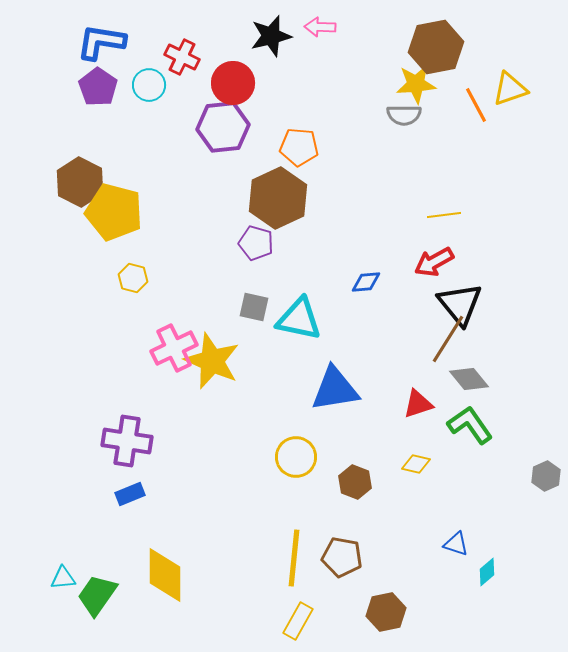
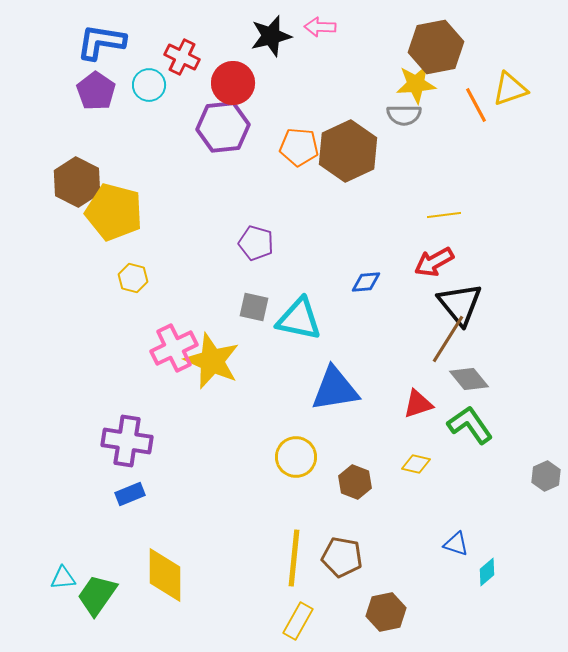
purple pentagon at (98, 87): moved 2 px left, 4 px down
brown hexagon at (80, 182): moved 3 px left
brown hexagon at (278, 198): moved 70 px right, 47 px up
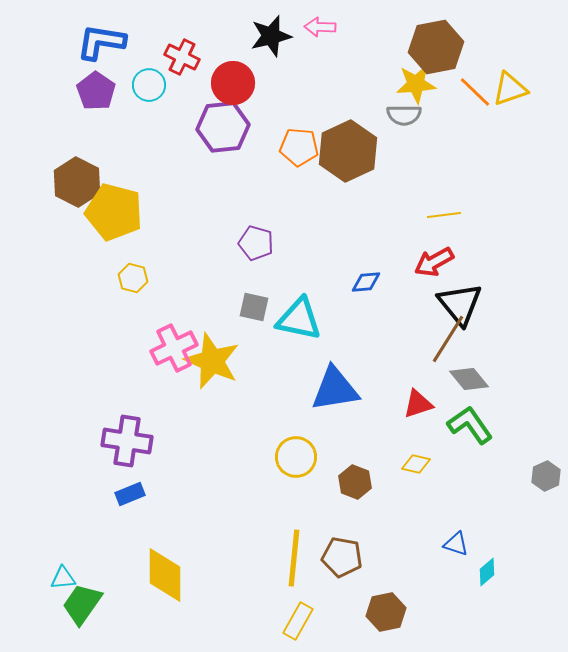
orange line at (476, 105): moved 1 px left, 13 px up; rotated 18 degrees counterclockwise
green trapezoid at (97, 595): moved 15 px left, 9 px down
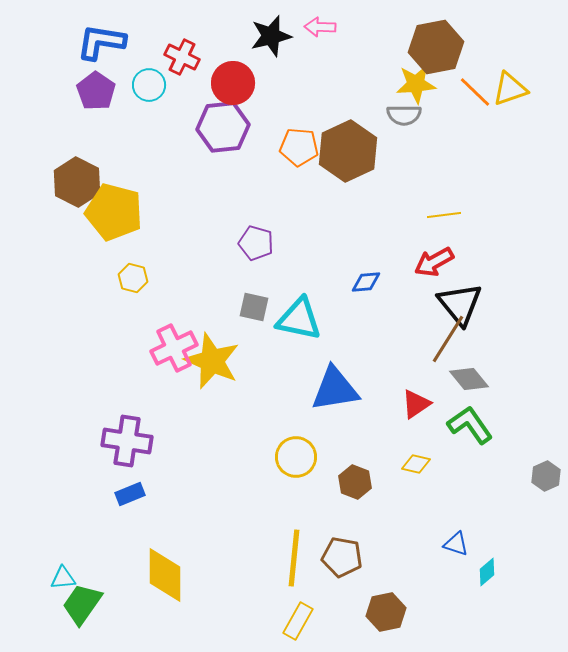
red triangle at (418, 404): moved 2 px left; rotated 16 degrees counterclockwise
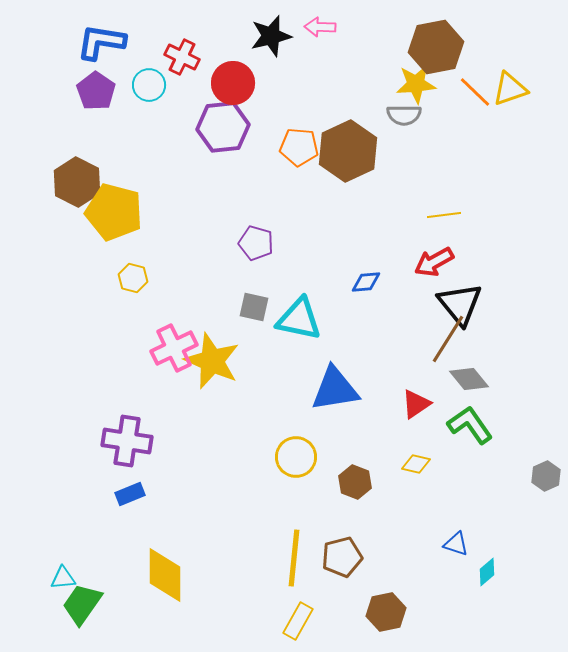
brown pentagon at (342, 557): rotated 24 degrees counterclockwise
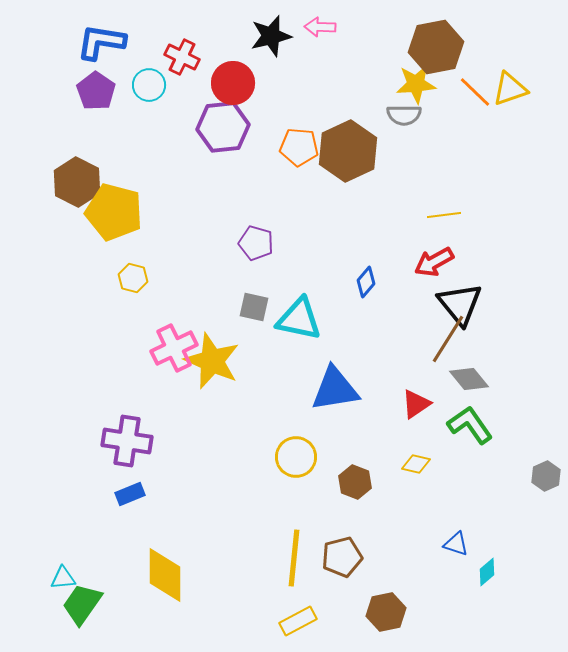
blue diamond at (366, 282): rotated 44 degrees counterclockwise
yellow rectangle at (298, 621): rotated 33 degrees clockwise
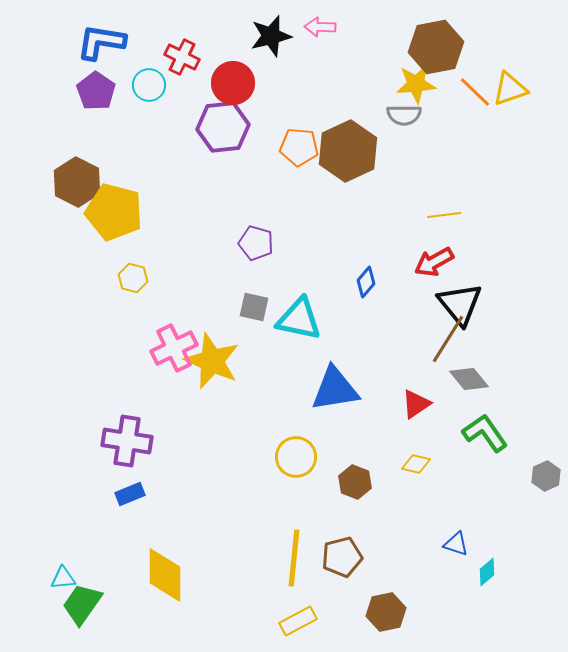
green L-shape at (470, 425): moved 15 px right, 8 px down
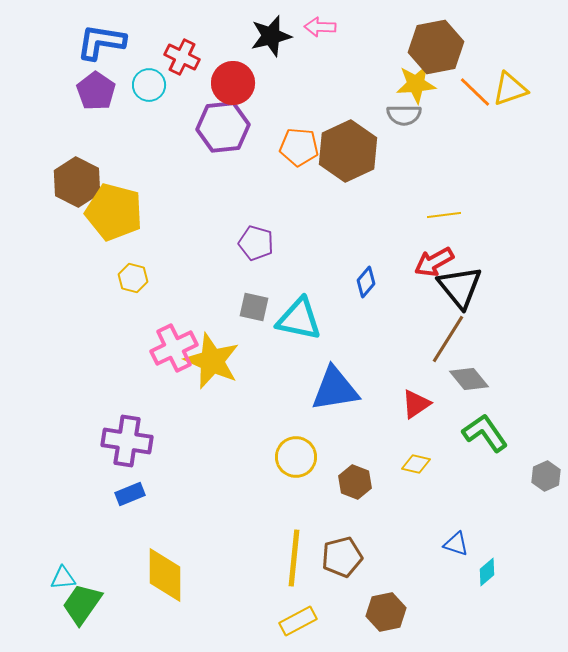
black triangle at (460, 304): moved 17 px up
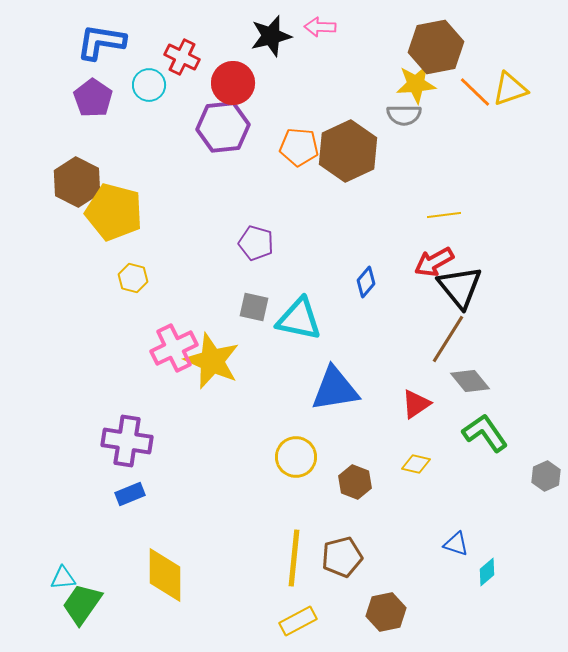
purple pentagon at (96, 91): moved 3 px left, 7 px down
gray diamond at (469, 379): moved 1 px right, 2 px down
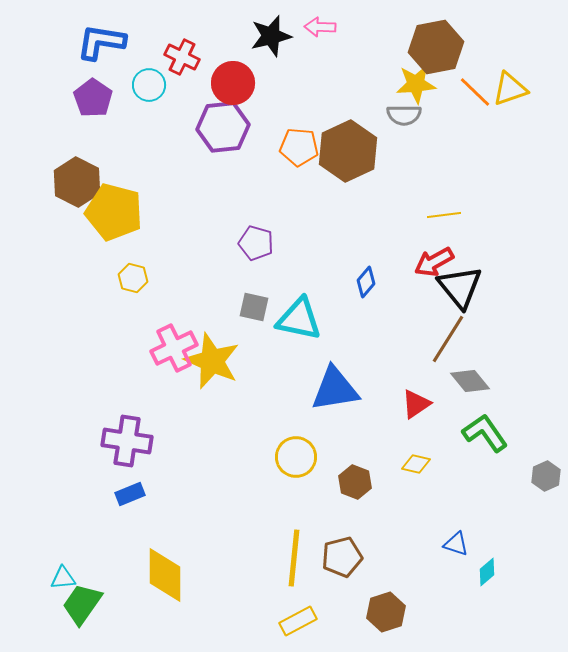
brown hexagon at (386, 612): rotated 6 degrees counterclockwise
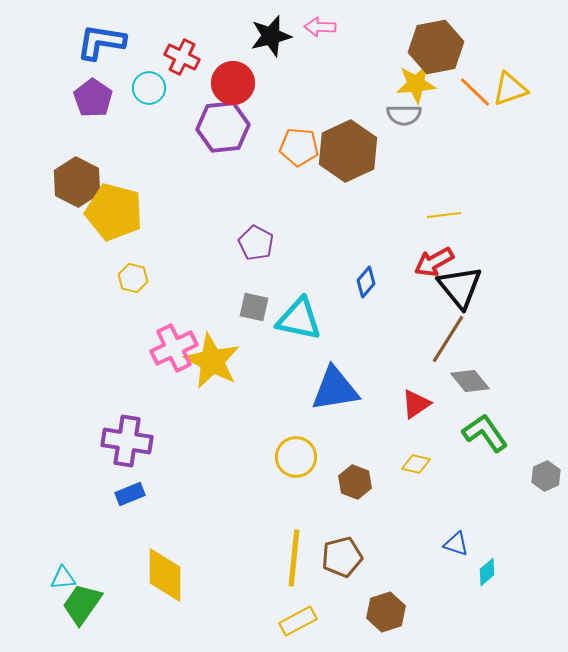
cyan circle at (149, 85): moved 3 px down
purple pentagon at (256, 243): rotated 12 degrees clockwise
yellow star at (212, 361): rotated 4 degrees clockwise
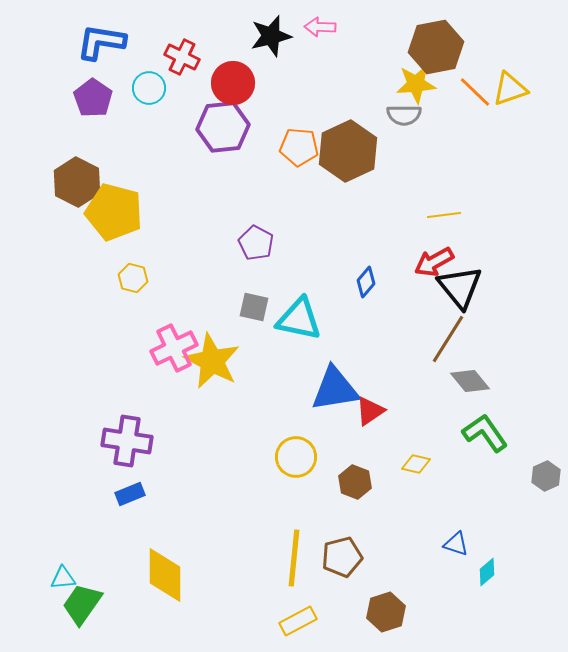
red triangle at (416, 404): moved 46 px left, 7 px down
